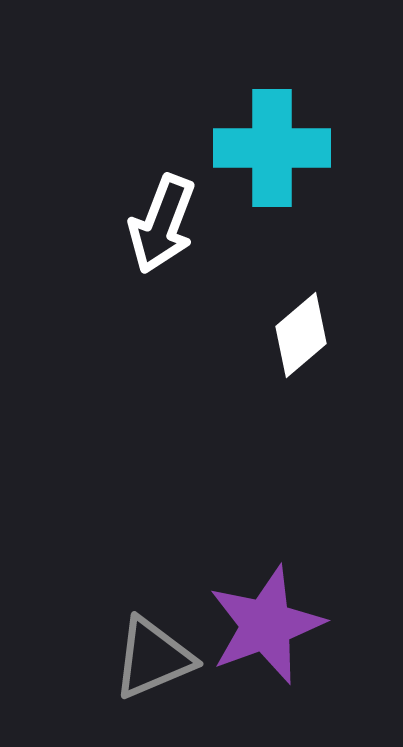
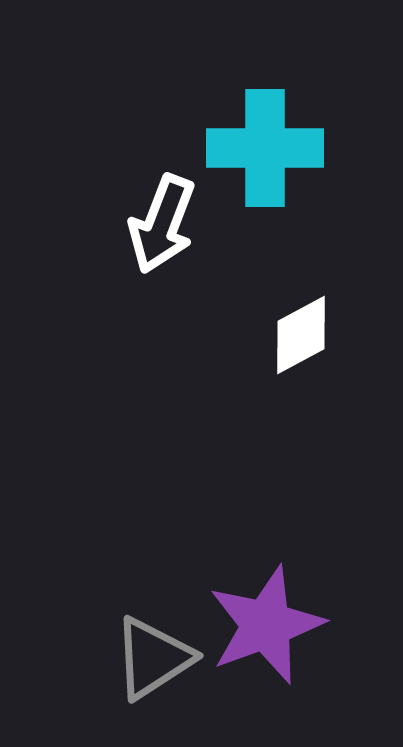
cyan cross: moved 7 px left
white diamond: rotated 12 degrees clockwise
gray triangle: rotated 10 degrees counterclockwise
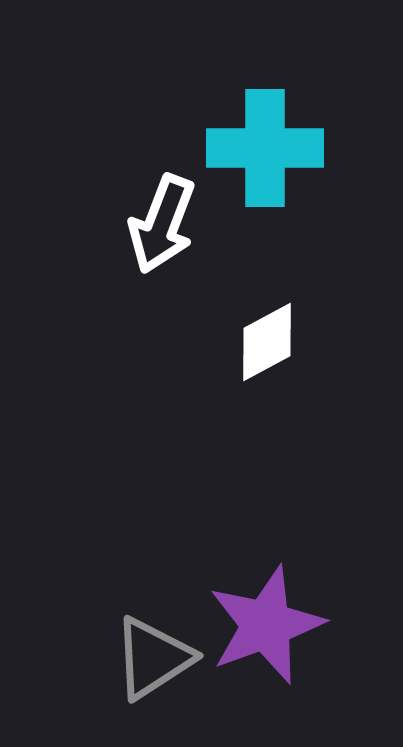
white diamond: moved 34 px left, 7 px down
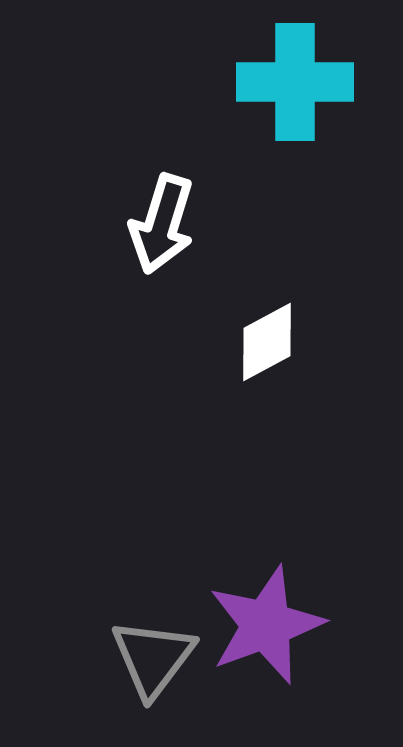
cyan cross: moved 30 px right, 66 px up
white arrow: rotated 4 degrees counterclockwise
gray triangle: rotated 20 degrees counterclockwise
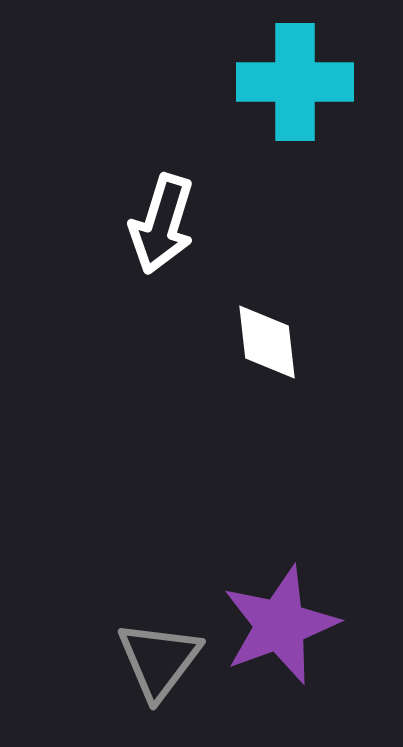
white diamond: rotated 68 degrees counterclockwise
purple star: moved 14 px right
gray triangle: moved 6 px right, 2 px down
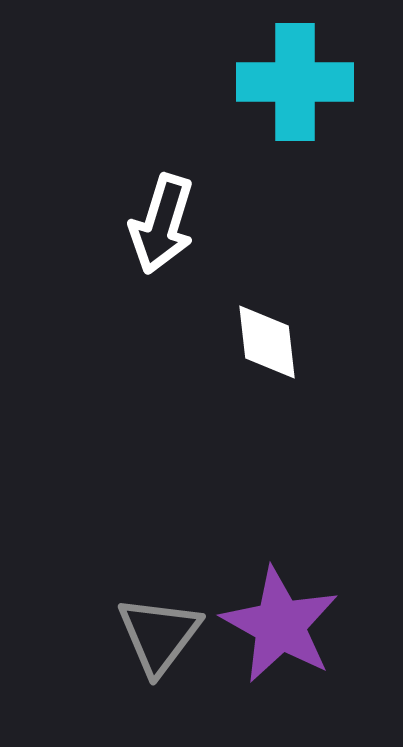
purple star: rotated 23 degrees counterclockwise
gray triangle: moved 25 px up
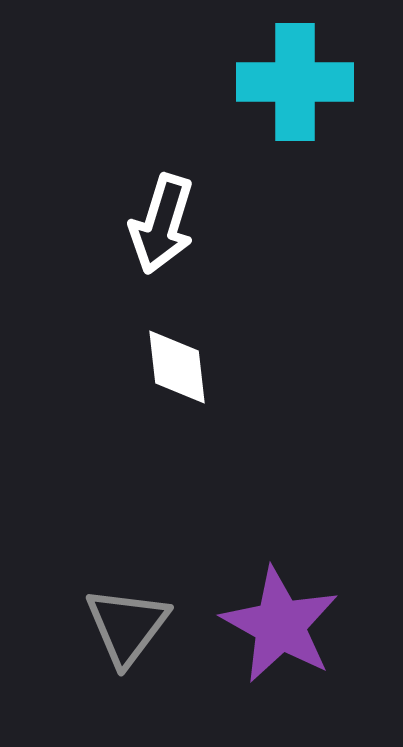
white diamond: moved 90 px left, 25 px down
gray triangle: moved 32 px left, 9 px up
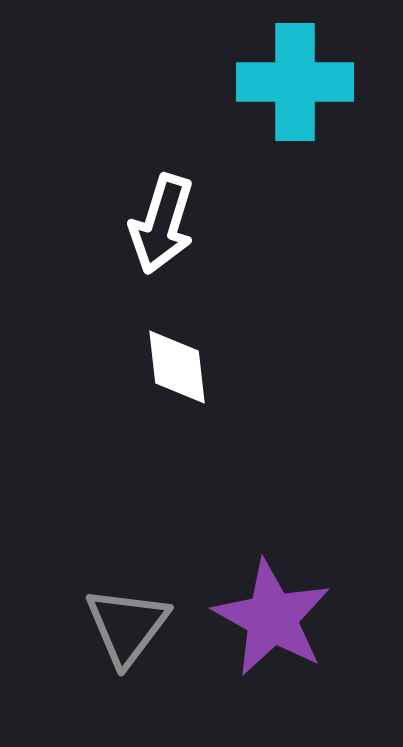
purple star: moved 8 px left, 7 px up
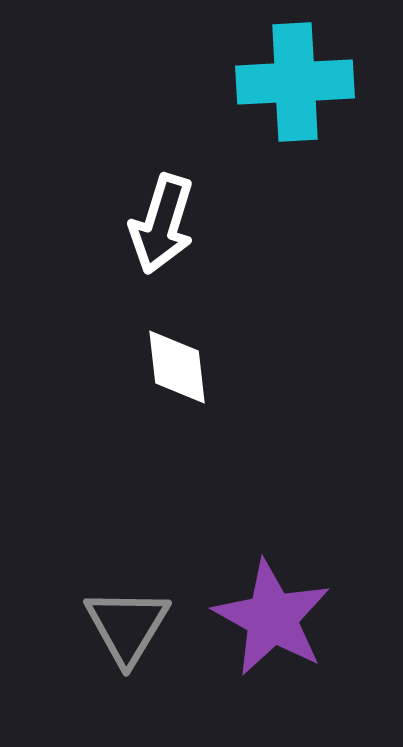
cyan cross: rotated 3 degrees counterclockwise
gray triangle: rotated 6 degrees counterclockwise
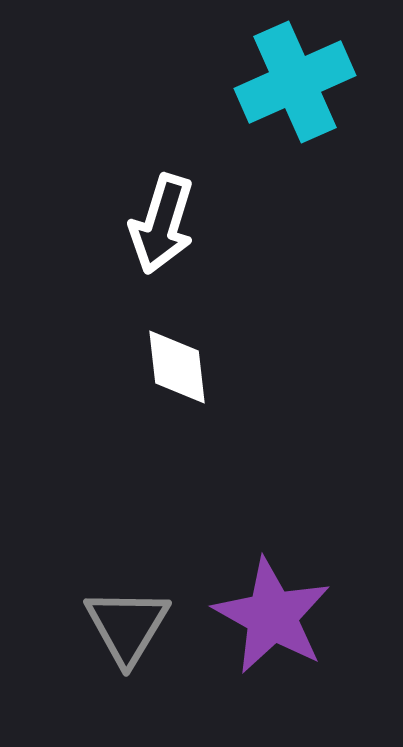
cyan cross: rotated 21 degrees counterclockwise
purple star: moved 2 px up
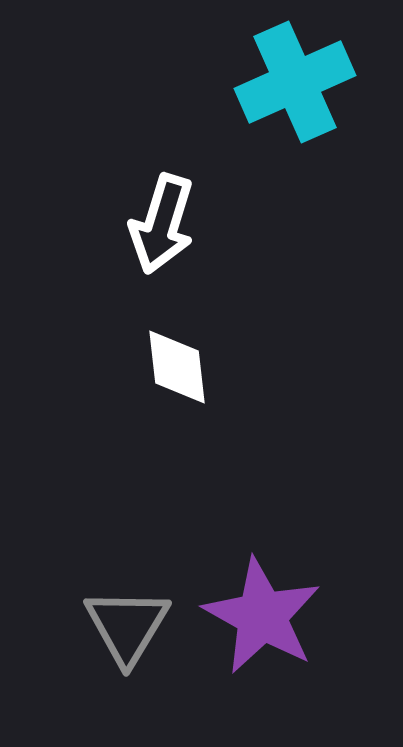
purple star: moved 10 px left
